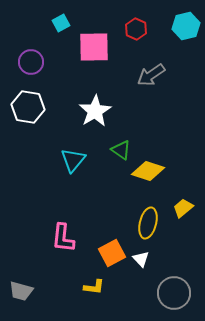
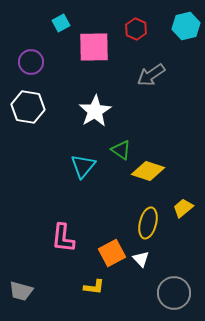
cyan triangle: moved 10 px right, 6 px down
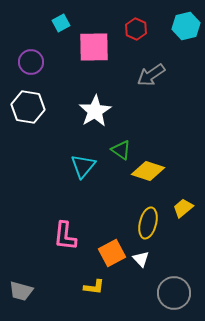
pink L-shape: moved 2 px right, 2 px up
